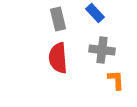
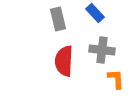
red semicircle: moved 6 px right, 3 px down; rotated 8 degrees clockwise
orange L-shape: moved 1 px up
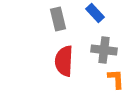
gray cross: moved 2 px right
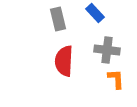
gray cross: moved 3 px right
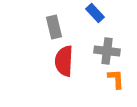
gray rectangle: moved 4 px left, 8 px down
gray cross: moved 1 px down
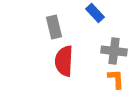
gray cross: moved 7 px right
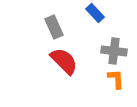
gray rectangle: rotated 10 degrees counterclockwise
red semicircle: rotated 132 degrees clockwise
